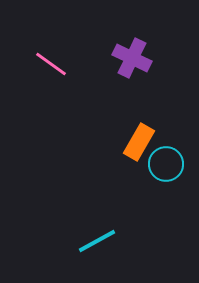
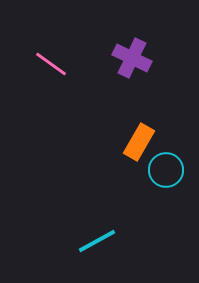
cyan circle: moved 6 px down
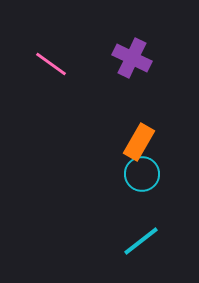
cyan circle: moved 24 px left, 4 px down
cyan line: moved 44 px right; rotated 9 degrees counterclockwise
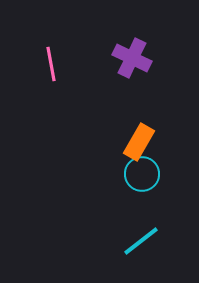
pink line: rotated 44 degrees clockwise
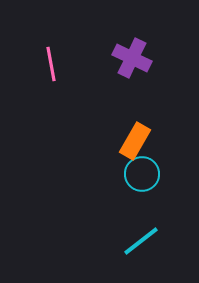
orange rectangle: moved 4 px left, 1 px up
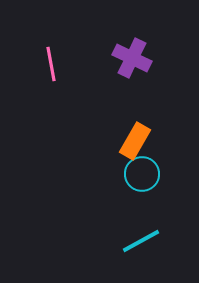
cyan line: rotated 9 degrees clockwise
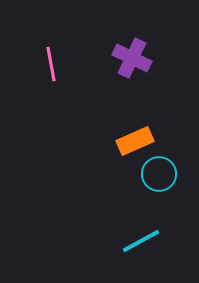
orange rectangle: rotated 36 degrees clockwise
cyan circle: moved 17 px right
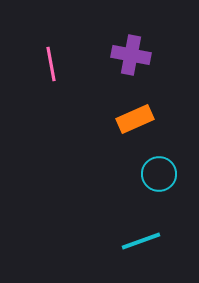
purple cross: moved 1 px left, 3 px up; rotated 15 degrees counterclockwise
orange rectangle: moved 22 px up
cyan line: rotated 9 degrees clockwise
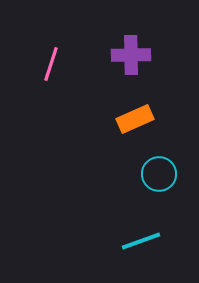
purple cross: rotated 12 degrees counterclockwise
pink line: rotated 28 degrees clockwise
